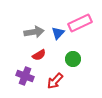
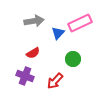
gray arrow: moved 11 px up
red semicircle: moved 6 px left, 2 px up
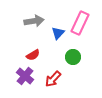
pink rectangle: rotated 40 degrees counterclockwise
red semicircle: moved 2 px down
green circle: moved 2 px up
purple cross: rotated 18 degrees clockwise
red arrow: moved 2 px left, 2 px up
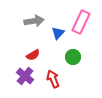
pink rectangle: moved 1 px right, 1 px up
red arrow: rotated 114 degrees clockwise
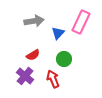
green circle: moved 9 px left, 2 px down
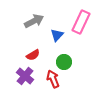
gray arrow: rotated 18 degrees counterclockwise
blue triangle: moved 1 px left, 2 px down
green circle: moved 3 px down
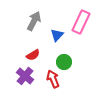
gray arrow: rotated 36 degrees counterclockwise
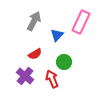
red semicircle: moved 2 px right, 1 px up
red arrow: moved 1 px left
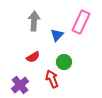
gray arrow: rotated 24 degrees counterclockwise
red semicircle: moved 2 px left, 3 px down
purple cross: moved 5 px left, 9 px down; rotated 12 degrees clockwise
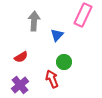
pink rectangle: moved 2 px right, 7 px up
red semicircle: moved 12 px left
